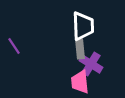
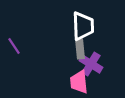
pink trapezoid: moved 1 px left
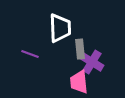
white trapezoid: moved 23 px left, 2 px down
purple line: moved 16 px right, 8 px down; rotated 36 degrees counterclockwise
purple cross: moved 1 px right, 2 px up
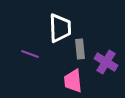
purple cross: moved 14 px right
pink trapezoid: moved 6 px left, 1 px up
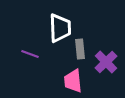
purple cross: rotated 15 degrees clockwise
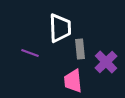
purple line: moved 1 px up
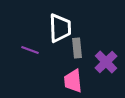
gray rectangle: moved 3 px left, 1 px up
purple line: moved 3 px up
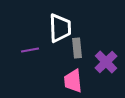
purple line: rotated 30 degrees counterclockwise
